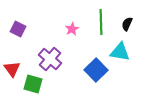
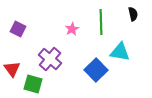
black semicircle: moved 6 px right, 10 px up; rotated 144 degrees clockwise
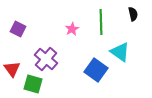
cyan triangle: rotated 25 degrees clockwise
purple cross: moved 4 px left
blue square: rotated 10 degrees counterclockwise
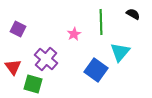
black semicircle: rotated 48 degrees counterclockwise
pink star: moved 2 px right, 5 px down
cyan triangle: rotated 35 degrees clockwise
red triangle: moved 1 px right, 2 px up
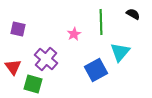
purple square: rotated 14 degrees counterclockwise
blue square: rotated 25 degrees clockwise
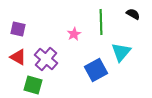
cyan triangle: moved 1 px right
red triangle: moved 5 px right, 10 px up; rotated 24 degrees counterclockwise
green square: moved 1 px down
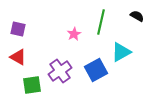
black semicircle: moved 4 px right, 2 px down
green line: rotated 15 degrees clockwise
cyan triangle: rotated 20 degrees clockwise
purple cross: moved 14 px right, 12 px down; rotated 15 degrees clockwise
green square: moved 1 px left; rotated 24 degrees counterclockwise
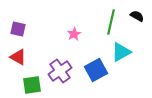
green line: moved 10 px right
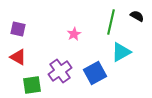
blue square: moved 1 px left, 3 px down
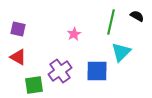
cyan triangle: rotated 15 degrees counterclockwise
blue square: moved 2 px right, 2 px up; rotated 30 degrees clockwise
green square: moved 2 px right
